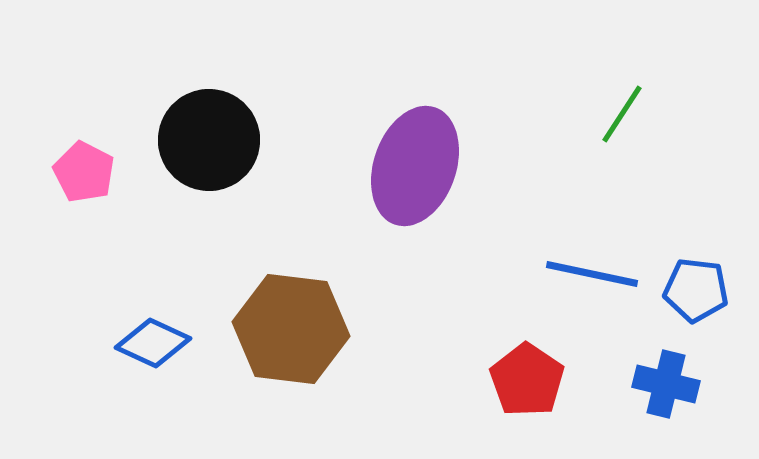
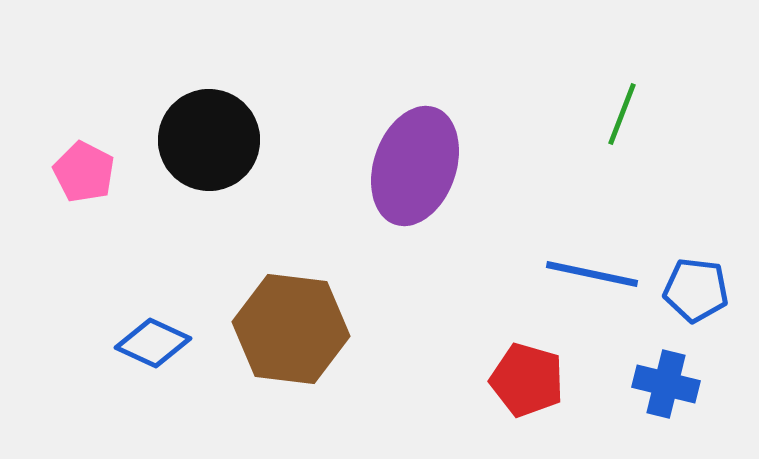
green line: rotated 12 degrees counterclockwise
red pentagon: rotated 18 degrees counterclockwise
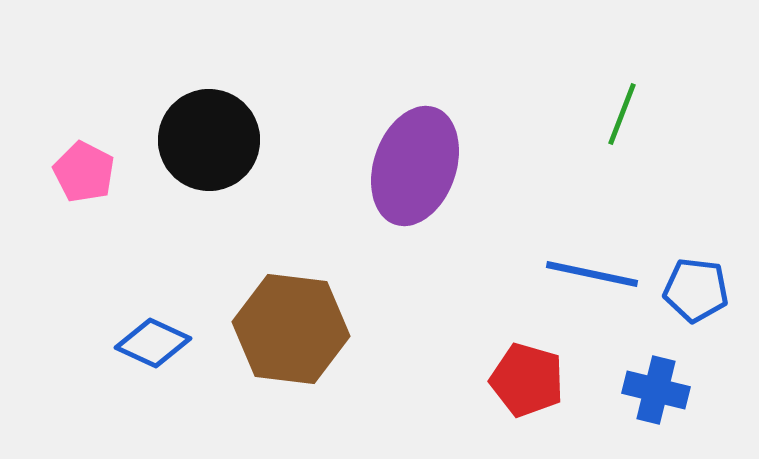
blue cross: moved 10 px left, 6 px down
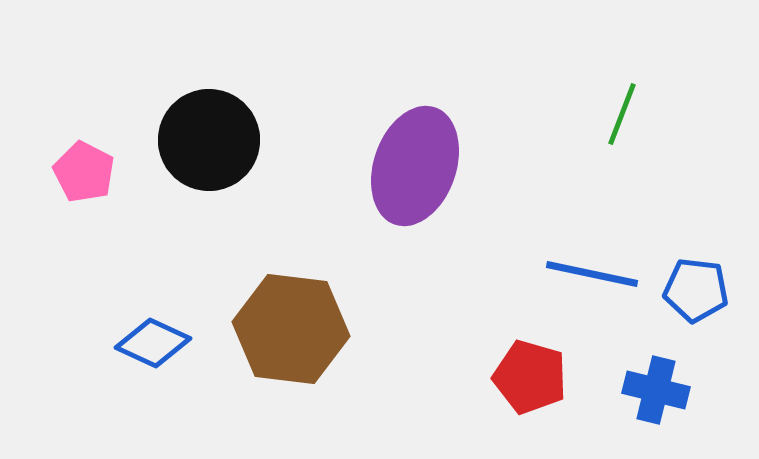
red pentagon: moved 3 px right, 3 px up
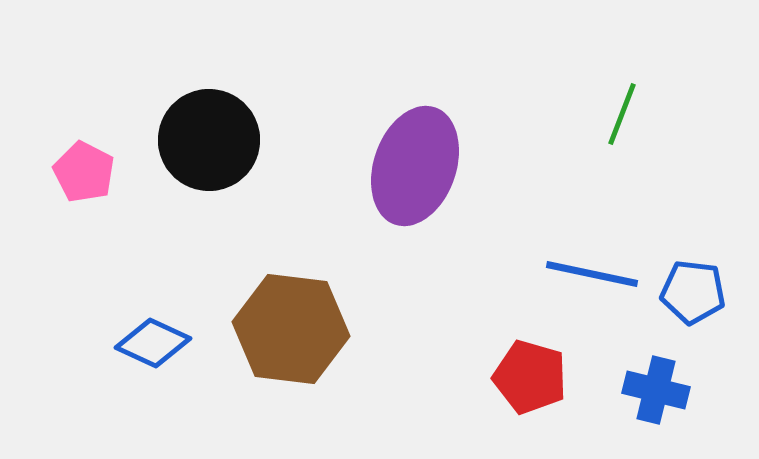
blue pentagon: moved 3 px left, 2 px down
